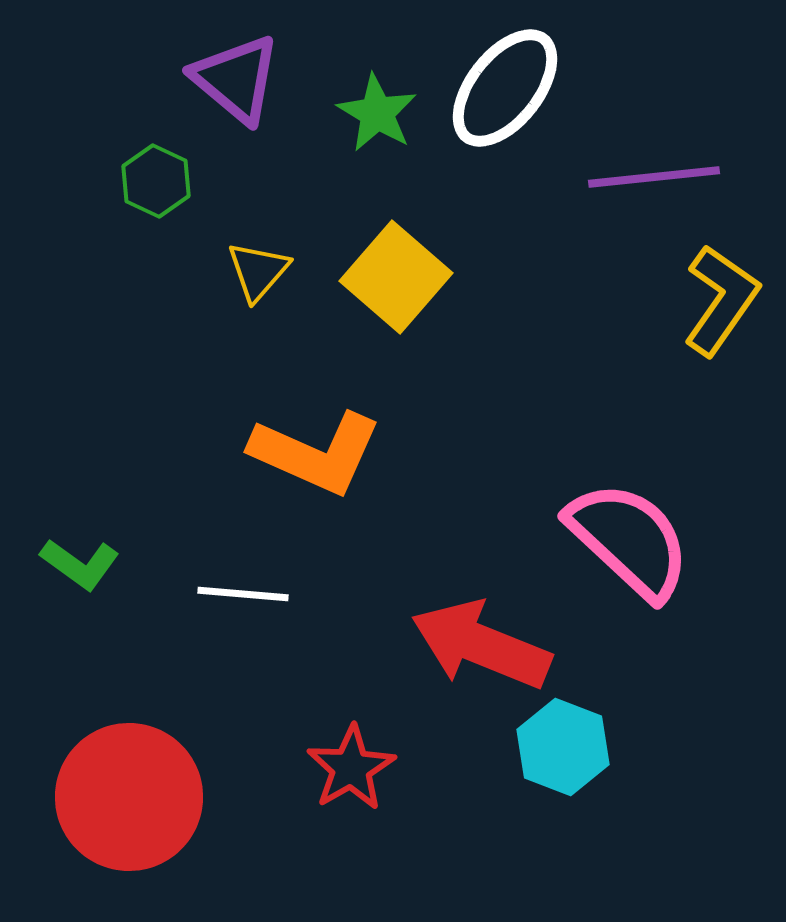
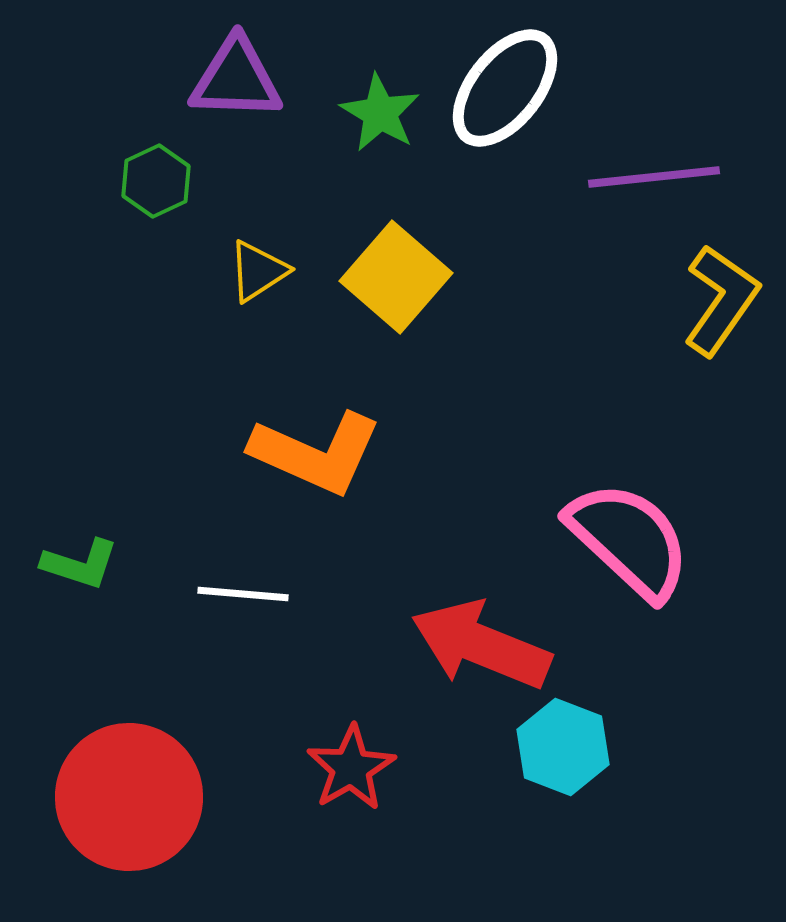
purple triangle: rotated 38 degrees counterclockwise
green star: moved 3 px right
green hexagon: rotated 10 degrees clockwise
yellow triangle: rotated 16 degrees clockwise
green L-shape: rotated 18 degrees counterclockwise
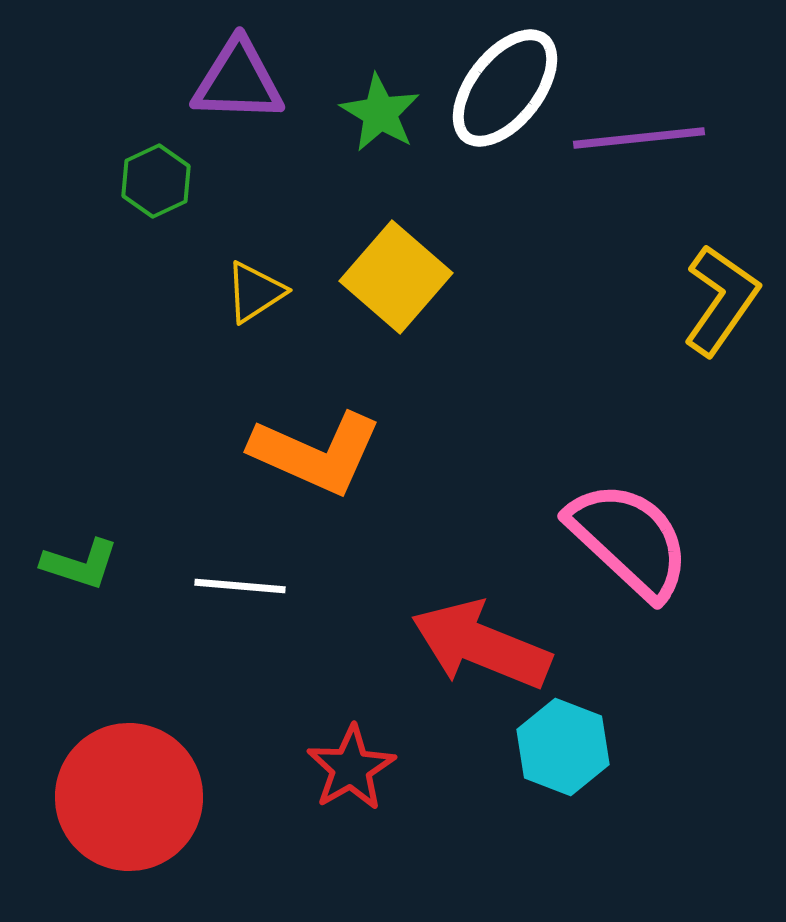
purple triangle: moved 2 px right, 2 px down
purple line: moved 15 px left, 39 px up
yellow triangle: moved 3 px left, 21 px down
white line: moved 3 px left, 8 px up
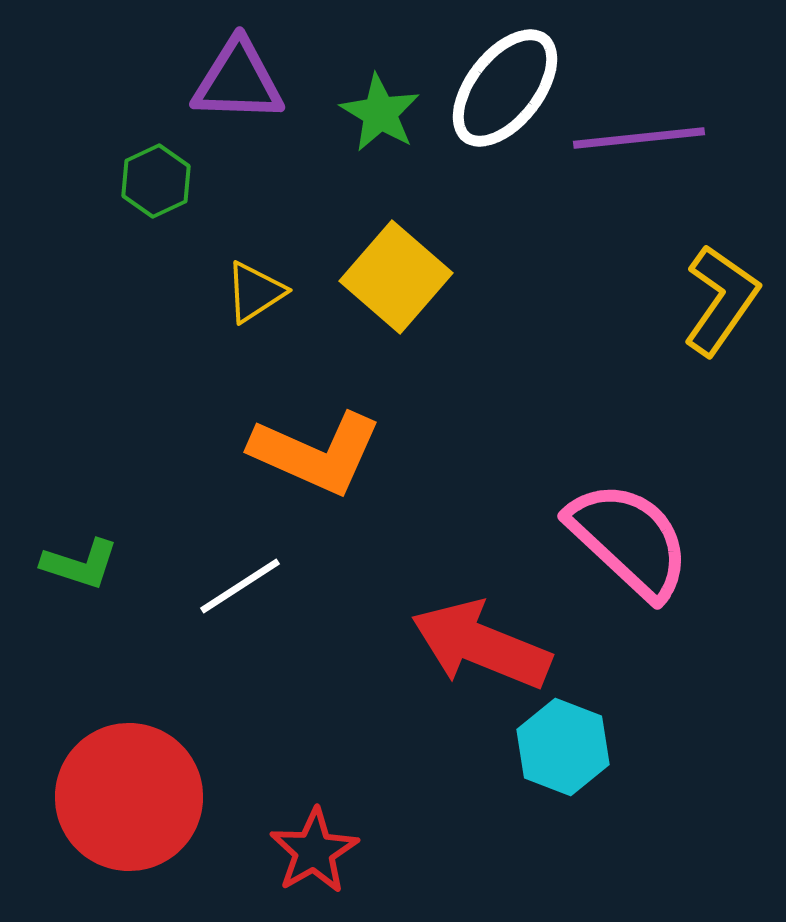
white line: rotated 38 degrees counterclockwise
red star: moved 37 px left, 83 px down
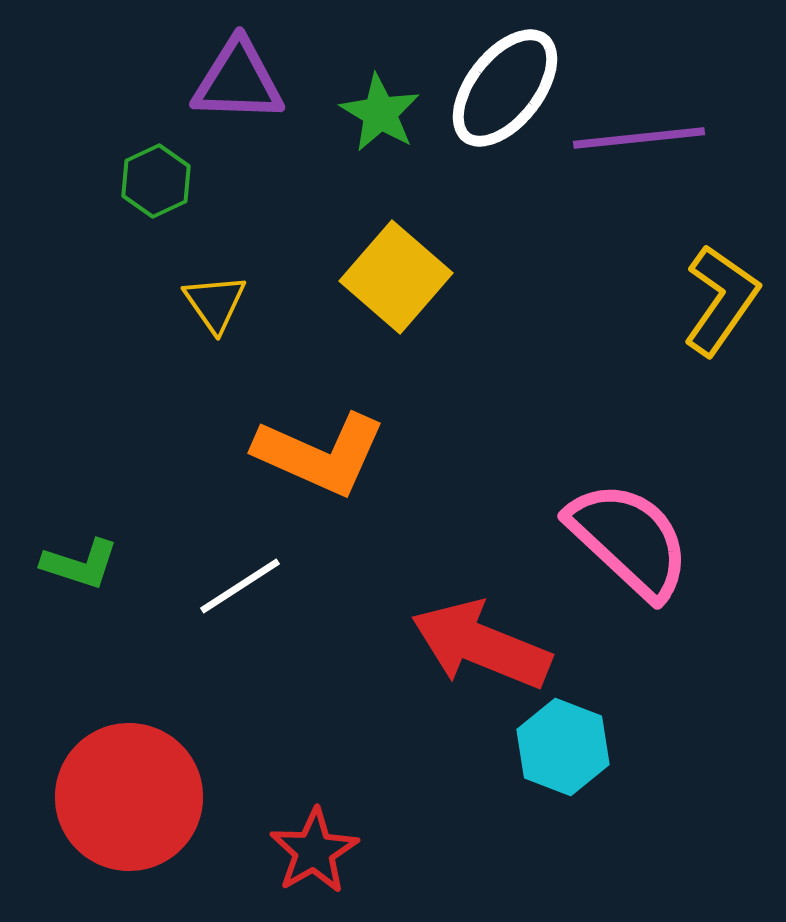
yellow triangle: moved 40 px left, 11 px down; rotated 32 degrees counterclockwise
orange L-shape: moved 4 px right, 1 px down
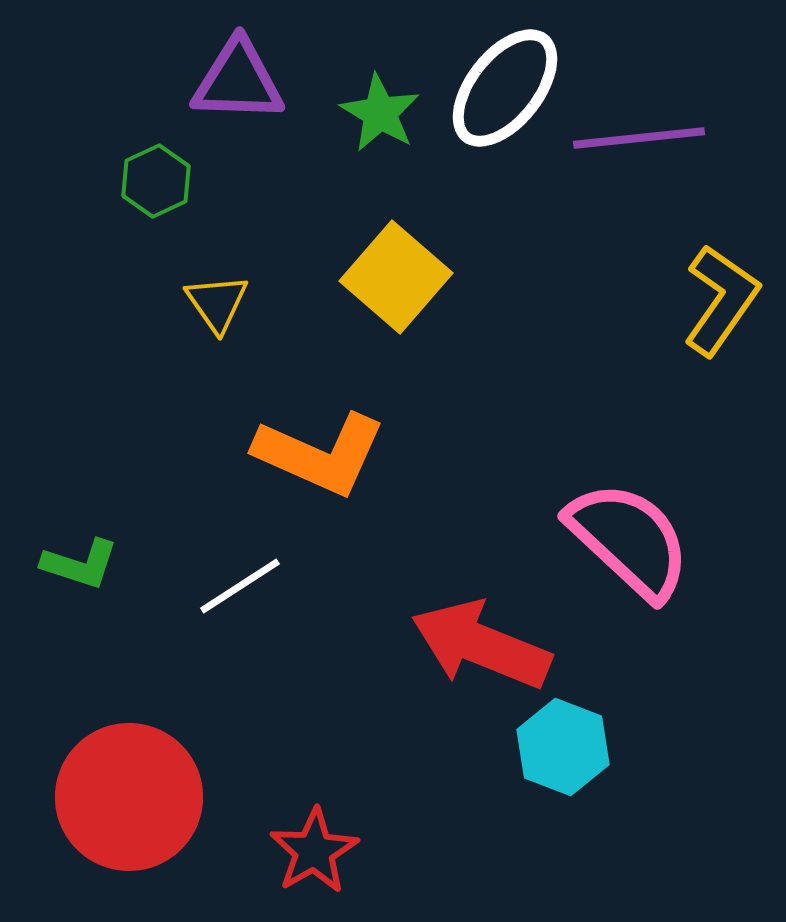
yellow triangle: moved 2 px right
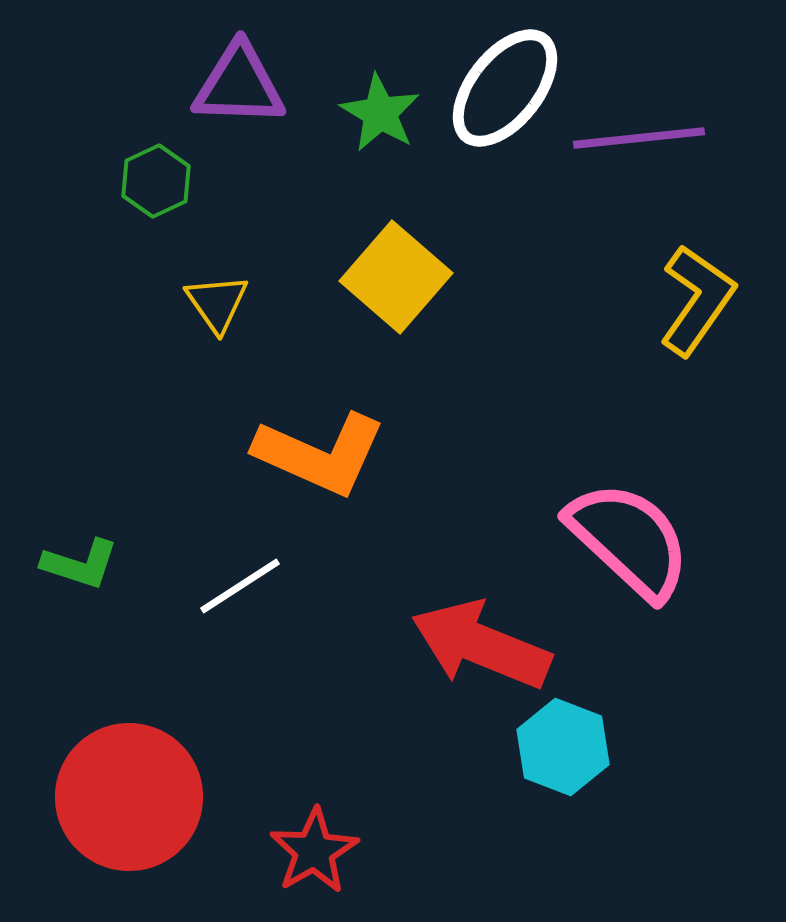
purple triangle: moved 1 px right, 4 px down
yellow L-shape: moved 24 px left
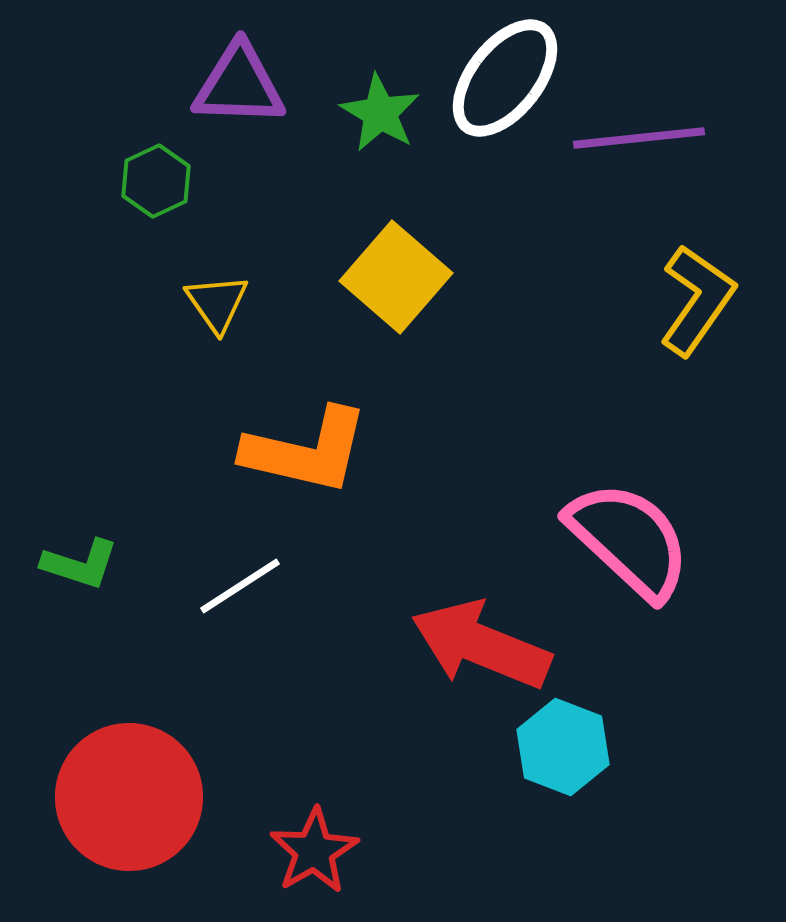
white ellipse: moved 10 px up
orange L-shape: moved 14 px left, 3 px up; rotated 11 degrees counterclockwise
